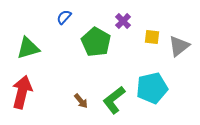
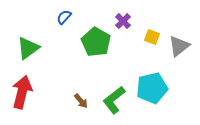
yellow square: rotated 14 degrees clockwise
green triangle: rotated 20 degrees counterclockwise
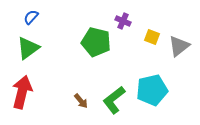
blue semicircle: moved 33 px left
purple cross: rotated 21 degrees counterclockwise
green pentagon: rotated 16 degrees counterclockwise
cyan pentagon: moved 2 px down
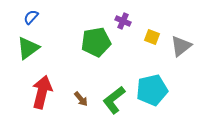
green pentagon: rotated 24 degrees counterclockwise
gray triangle: moved 2 px right
red arrow: moved 20 px right
brown arrow: moved 2 px up
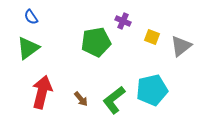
blue semicircle: rotated 77 degrees counterclockwise
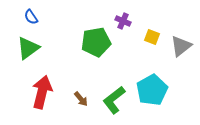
cyan pentagon: rotated 16 degrees counterclockwise
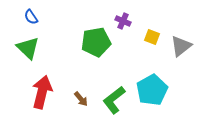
green triangle: rotated 40 degrees counterclockwise
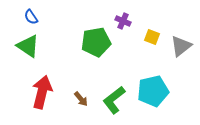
green triangle: moved 2 px up; rotated 10 degrees counterclockwise
cyan pentagon: moved 1 px right, 1 px down; rotated 16 degrees clockwise
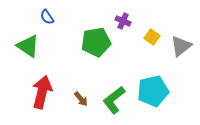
blue semicircle: moved 16 px right
yellow square: rotated 14 degrees clockwise
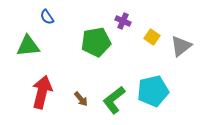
green triangle: rotated 40 degrees counterclockwise
